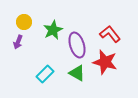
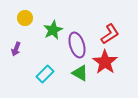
yellow circle: moved 1 px right, 4 px up
red L-shape: rotated 95 degrees clockwise
purple arrow: moved 2 px left, 7 px down
red star: rotated 20 degrees clockwise
green triangle: moved 3 px right
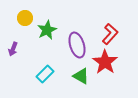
green star: moved 6 px left
red L-shape: rotated 15 degrees counterclockwise
purple arrow: moved 3 px left
green triangle: moved 1 px right, 3 px down
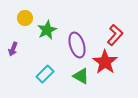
red L-shape: moved 5 px right, 1 px down
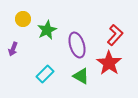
yellow circle: moved 2 px left, 1 px down
red star: moved 4 px right, 1 px down
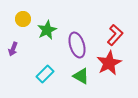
red star: rotated 10 degrees clockwise
